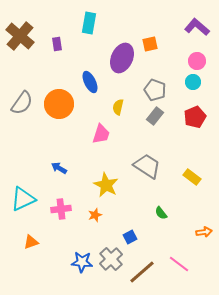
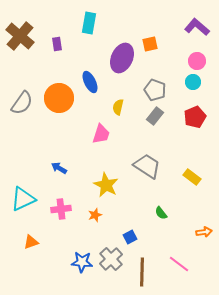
orange circle: moved 6 px up
brown line: rotated 48 degrees counterclockwise
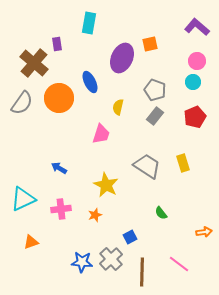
brown cross: moved 14 px right, 27 px down
yellow rectangle: moved 9 px left, 14 px up; rotated 36 degrees clockwise
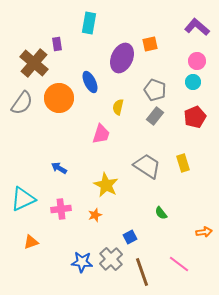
brown line: rotated 20 degrees counterclockwise
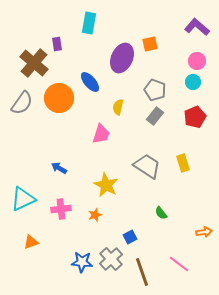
blue ellipse: rotated 15 degrees counterclockwise
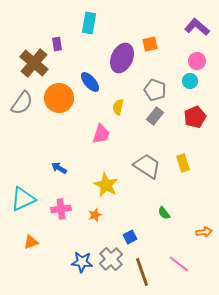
cyan circle: moved 3 px left, 1 px up
green semicircle: moved 3 px right
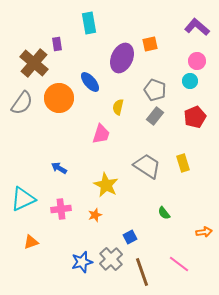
cyan rectangle: rotated 20 degrees counterclockwise
blue star: rotated 20 degrees counterclockwise
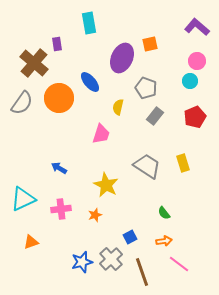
gray pentagon: moved 9 px left, 2 px up
orange arrow: moved 40 px left, 9 px down
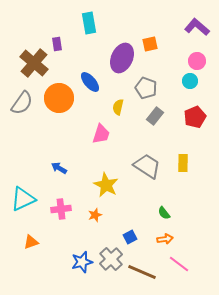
yellow rectangle: rotated 18 degrees clockwise
orange arrow: moved 1 px right, 2 px up
brown line: rotated 48 degrees counterclockwise
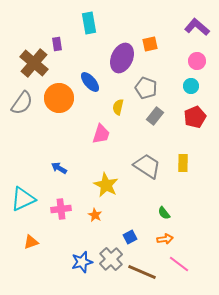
cyan circle: moved 1 px right, 5 px down
orange star: rotated 24 degrees counterclockwise
